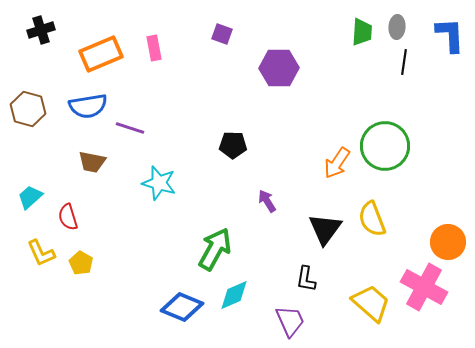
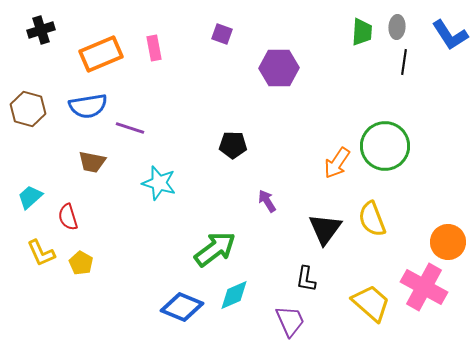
blue L-shape: rotated 150 degrees clockwise
green arrow: rotated 24 degrees clockwise
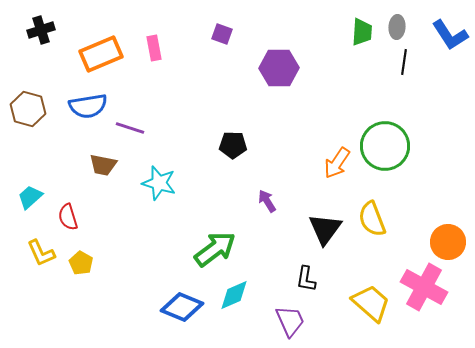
brown trapezoid: moved 11 px right, 3 px down
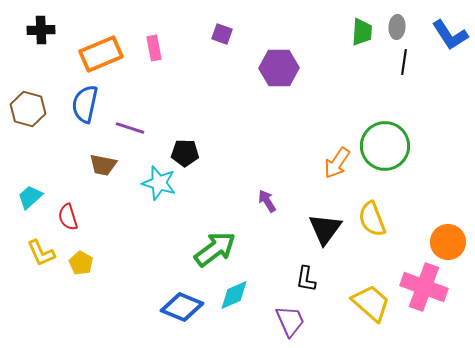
black cross: rotated 16 degrees clockwise
blue semicircle: moved 3 px left, 2 px up; rotated 111 degrees clockwise
black pentagon: moved 48 px left, 8 px down
pink cross: rotated 9 degrees counterclockwise
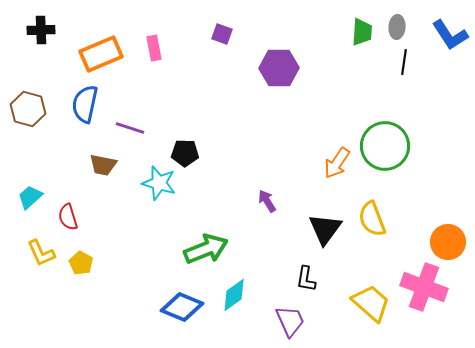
green arrow: moved 9 px left; rotated 15 degrees clockwise
cyan diamond: rotated 12 degrees counterclockwise
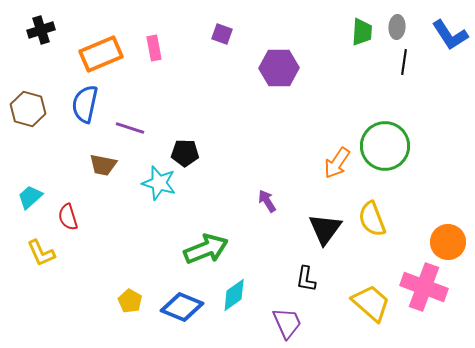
black cross: rotated 16 degrees counterclockwise
yellow pentagon: moved 49 px right, 38 px down
purple trapezoid: moved 3 px left, 2 px down
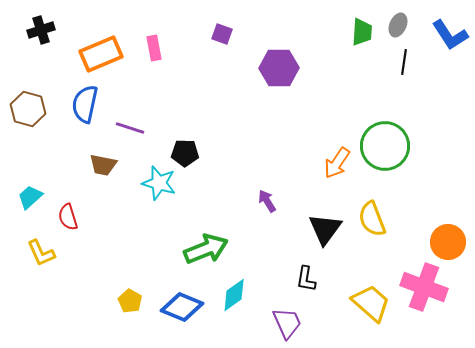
gray ellipse: moved 1 px right, 2 px up; rotated 20 degrees clockwise
